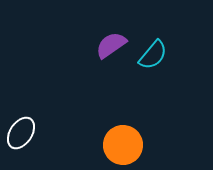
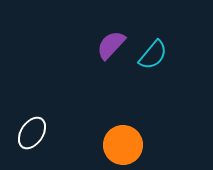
purple semicircle: rotated 12 degrees counterclockwise
white ellipse: moved 11 px right
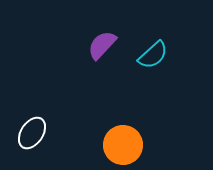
purple semicircle: moved 9 px left
cyan semicircle: rotated 8 degrees clockwise
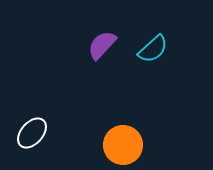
cyan semicircle: moved 6 px up
white ellipse: rotated 8 degrees clockwise
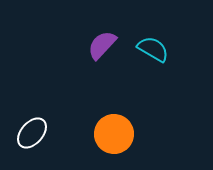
cyan semicircle: rotated 108 degrees counterclockwise
orange circle: moved 9 px left, 11 px up
